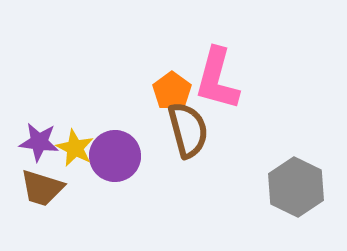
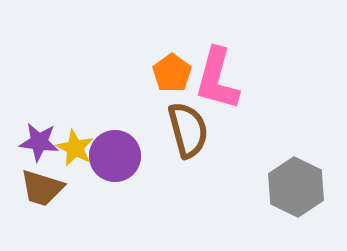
orange pentagon: moved 18 px up
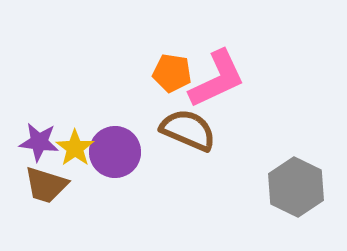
orange pentagon: rotated 27 degrees counterclockwise
pink L-shape: rotated 130 degrees counterclockwise
brown semicircle: rotated 52 degrees counterclockwise
yellow star: rotated 9 degrees clockwise
purple circle: moved 4 px up
brown trapezoid: moved 4 px right, 3 px up
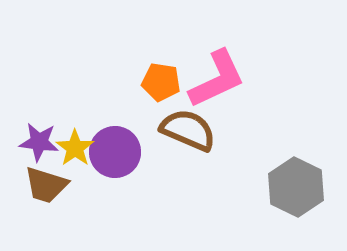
orange pentagon: moved 11 px left, 9 px down
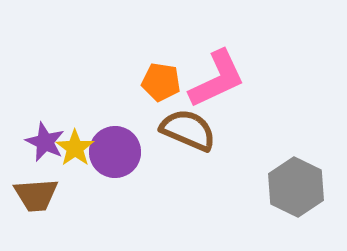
purple star: moved 6 px right; rotated 18 degrees clockwise
brown trapezoid: moved 10 px left, 10 px down; rotated 21 degrees counterclockwise
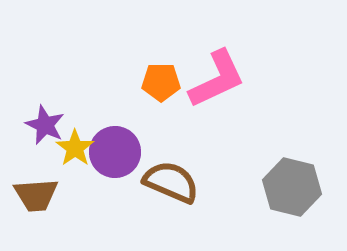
orange pentagon: rotated 9 degrees counterclockwise
brown semicircle: moved 17 px left, 52 px down
purple star: moved 17 px up
gray hexagon: moved 4 px left; rotated 12 degrees counterclockwise
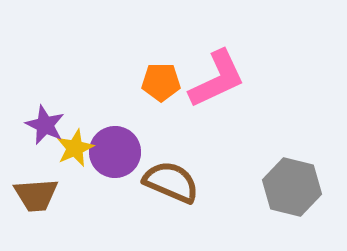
yellow star: rotated 12 degrees clockwise
